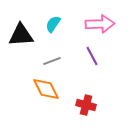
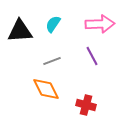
black triangle: moved 1 px left, 4 px up
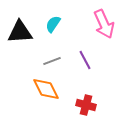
pink arrow: moved 4 px right; rotated 68 degrees clockwise
black triangle: moved 1 px down
purple line: moved 7 px left, 4 px down
